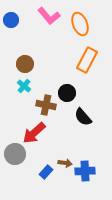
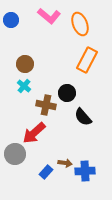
pink L-shape: rotated 10 degrees counterclockwise
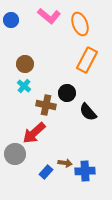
black semicircle: moved 5 px right, 5 px up
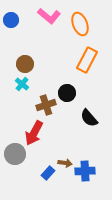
cyan cross: moved 2 px left, 2 px up
brown cross: rotated 30 degrees counterclockwise
black semicircle: moved 1 px right, 6 px down
red arrow: rotated 20 degrees counterclockwise
blue rectangle: moved 2 px right, 1 px down
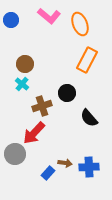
brown cross: moved 4 px left, 1 px down
red arrow: rotated 15 degrees clockwise
blue cross: moved 4 px right, 4 px up
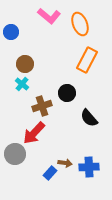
blue circle: moved 12 px down
blue rectangle: moved 2 px right
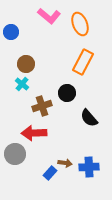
orange rectangle: moved 4 px left, 2 px down
brown circle: moved 1 px right
red arrow: rotated 45 degrees clockwise
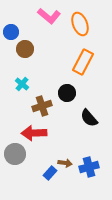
brown circle: moved 1 px left, 15 px up
blue cross: rotated 12 degrees counterclockwise
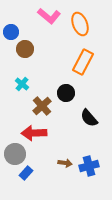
black circle: moved 1 px left
brown cross: rotated 24 degrees counterclockwise
blue cross: moved 1 px up
blue rectangle: moved 24 px left
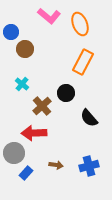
gray circle: moved 1 px left, 1 px up
brown arrow: moved 9 px left, 2 px down
